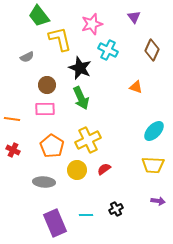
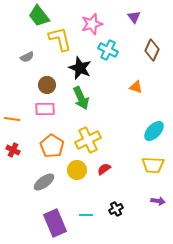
gray ellipse: rotated 40 degrees counterclockwise
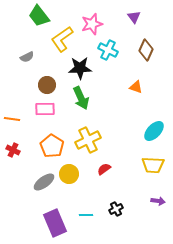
yellow L-shape: moved 2 px right; rotated 112 degrees counterclockwise
brown diamond: moved 6 px left
black star: rotated 25 degrees counterclockwise
yellow circle: moved 8 px left, 4 px down
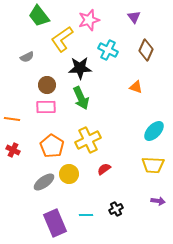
pink star: moved 3 px left, 4 px up
pink rectangle: moved 1 px right, 2 px up
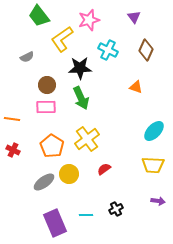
yellow cross: moved 1 px left, 1 px up; rotated 10 degrees counterclockwise
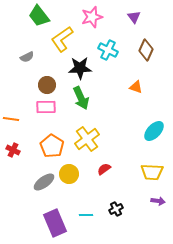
pink star: moved 3 px right, 3 px up
orange line: moved 1 px left
yellow trapezoid: moved 1 px left, 7 px down
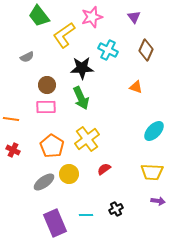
yellow L-shape: moved 2 px right, 4 px up
black star: moved 2 px right
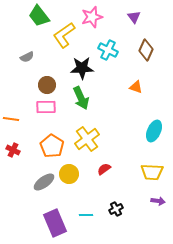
cyan ellipse: rotated 20 degrees counterclockwise
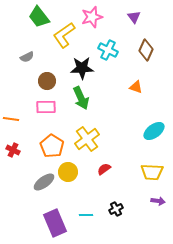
green trapezoid: moved 1 px down
brown circle: moved 4 px up
cyan ellipse: rotated 30 degrees clockwise
yellow circle: moved 1 px left, 2 px up
